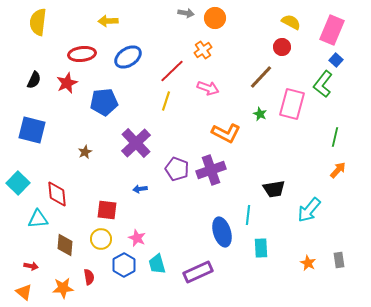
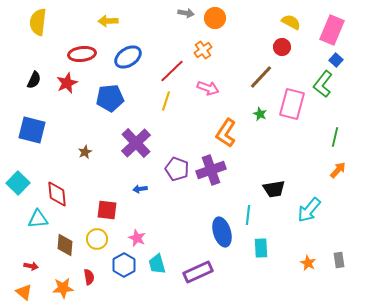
blue pentagon at (104, 102): moved 6 px right, 4 px up
orange L-shape at (226, 133): rotated 96 degrees clockwise
yellow circle at (101, 239): moved 4 px left
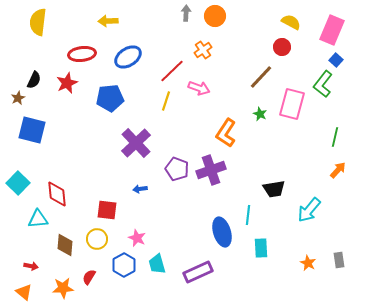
gray arrow at (186, 13): rotated 98 degrees counterclockwise
orange circle at (215, 18): moved 2 px up
pink arrow at (208, 88): moved 9 px left
brown star at (85, 152): moved 67 px left, 54 px up
red semicircle at (89, 277): rotated 140 degrees counterclockwise
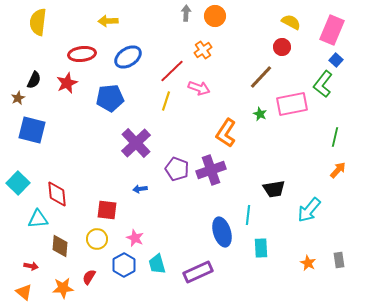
pink rectangle at (292, 104): rotated 64 degrees clockwise
pink star at (137, 238): moved 2 px left
brown diamond at (65, 245): moved 5 px left, 1 px down
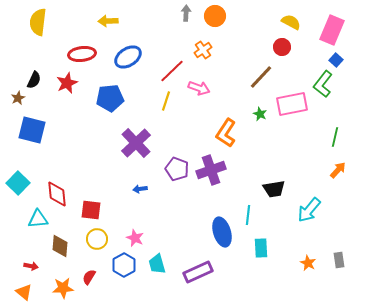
red square at (107, 210): moved 16 px left
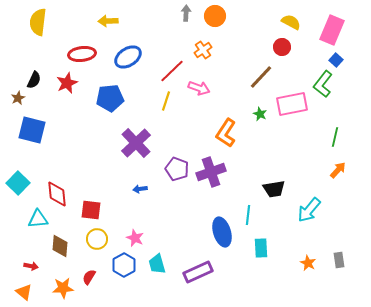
purple cross at (211, 170): moved 2 px down
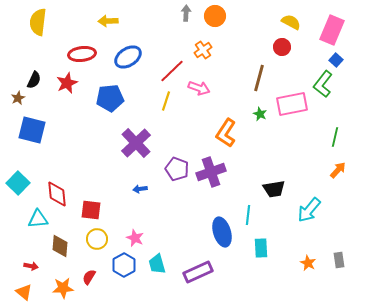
brown line at (261, 77): moved 2 px left, 1 px down; rotated 28 degrees counterclockwise
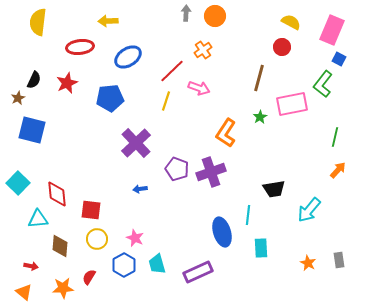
red ellipse at (82, 54): moved 2 px left, 7 px up
blue square at (336, 60): moved 3 px right, 1 px up; rotated 16 degrees counterclockwise
green star at (260, 114): moved 3 px down; rotated 16 degrees clockwise
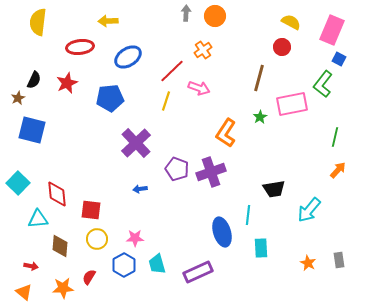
pink star at (135, 238): rotated 24 degrees counterclockwise
